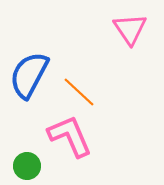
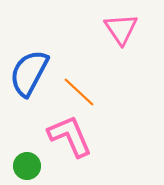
pink triangle: moved 9 px left
blue semicircle: moved 2 px up
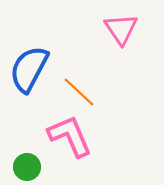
blue semicircle: moved 4 px up
green circle: moved 1 px down
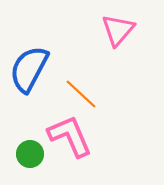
pink triangle: moved 3 px left, 1 px down; rotated 15 degrees clockwise
orange line: moved 2 px right, 2 px down
green circle: moved 3 px right, 13 px up
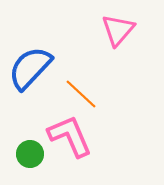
blue semicircle: moved 1 px right, 1 px up; rotated 15 degrees clockwise
